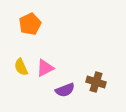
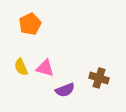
pink triangle: rotated 42 degrees clockwise
brown cross: moved 3 px right, 4 px up
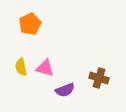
yellow semicircle: rotated 12 degrees clockwise
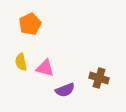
yellow semicircle: moved 5 px up
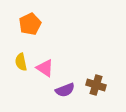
pink triangle: rotated 18 degrees clockwise
brown cross: moved 3 px left, 7 px down
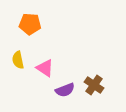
orange pentagon: rotated 30 degrees clockwise
yellow semicircle: moved 3 px left, 2 px up
brown cross: moved 2 px left; rotated 18 degrees clockwise
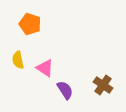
orange pentagon: rotated 15 degrees clockwise
brown cross: moved 9 px right
purple semicircle: rotated 102 degrees counterclockwise
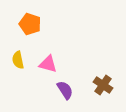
pink triangle: moved 3 px right, 4 px up; rotated 18 degrees counterclockwise
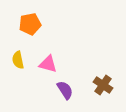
orange pentagon: rotated 30 degrees counterclockwise
